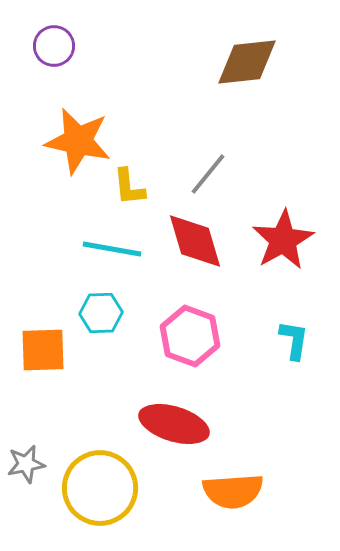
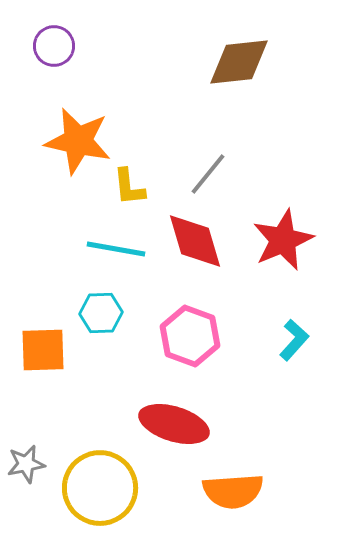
brown diamond: moved 8 px left
red star: rotated 6 degrees clockwise
cyan line: moved 4 px right
cyan L-shape: rotated 33 degrees clockwise
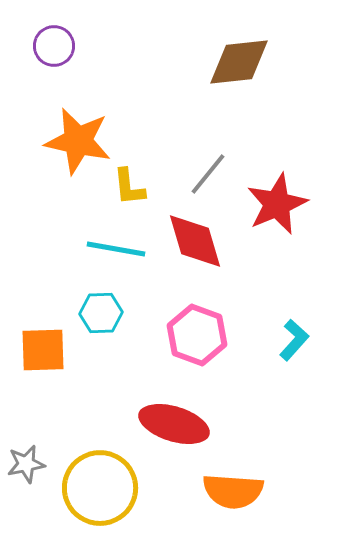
red star: moved 6 px left, 36 px up
pink hexagon: moved 7 px right, 1 px up
orange semicircle: rotated 8 degrees clockwise
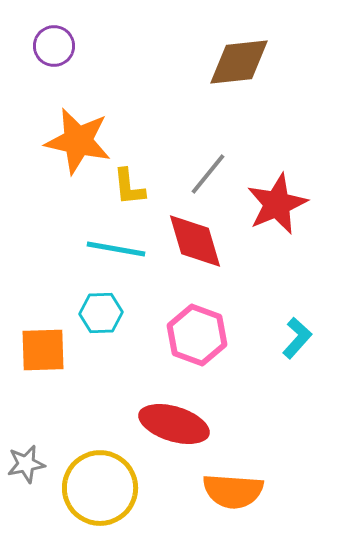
cyan L-shape: moved 3 px right, 2 px up
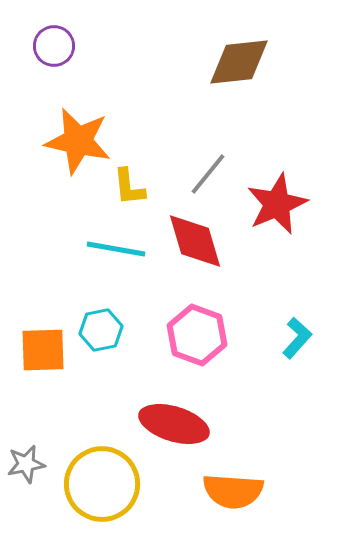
cyan hexagon: moved 17 px down; rotated 9 degrees counterclockwise
yellow circle: moved 2 px right, 4 px up
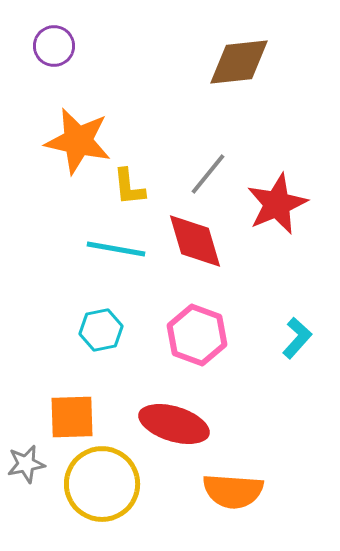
orange square: moved 29 px right, 67 px down
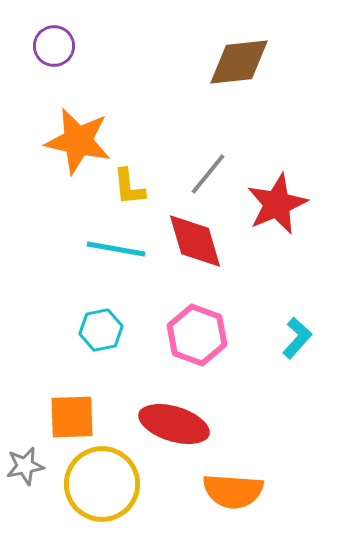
gray star: moved 1 px left, 2 px down
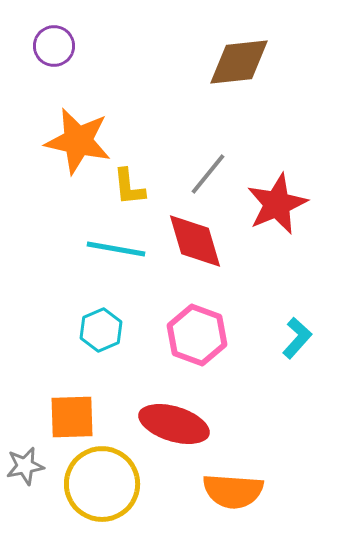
cyan hexagon: rotated 12 degrees counterclockwise
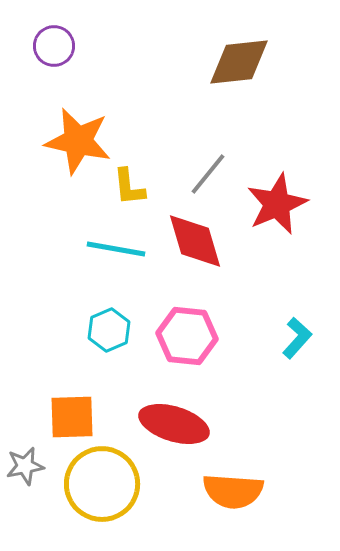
cyan hexagon: moved 8 px right
pink hexagon: moved 10 px left, 1 px down; rotated 14 degrees counterclockwise
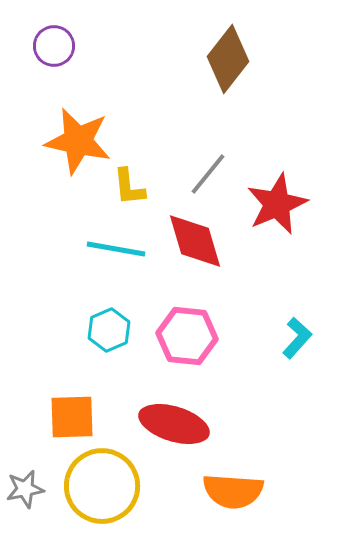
brown diamond: moved 11 px left, 3 px up; rotated 46 degrees counterclockwise
gray star: moved 23 px down
yellow circle: moved 2 px down
